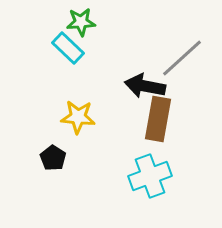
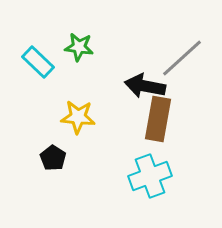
green star: moved 2 px left, 25 px down; rotated 12 degrees clockwise
cyan rectangle: moved 30 px left, 14 px down
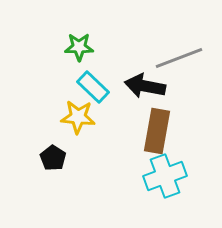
green star: rotated 8 degrees counterclockwise
gray line: moved 3 px left; rotated 21 degrees clockwise
cyan rectangle: moved 55 px right, 25 px down
brown rectangle: moved 1 px left, 12 px down
cyan cross: moved 15 px right
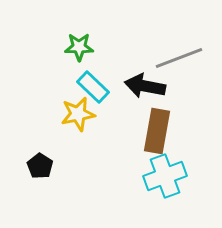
yellow star: moved 3 px up; rotated 16 degrees counterclockwise
black pentagon: moved 13 px left, 8 px down
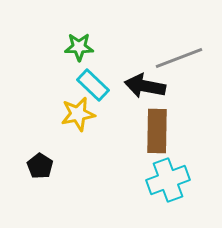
cyan rectangle: moved 2 px up
brown rectangle: rotated 9 degrees counterclockwise
cyan cross: moved 3 px right, 4 px down
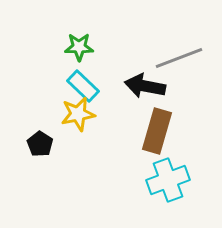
cyan rectangle: moved 10 px left, 1 px down
brown rectangle: rotated 15 degrees clockwise
black pentagon: moved 22 px up
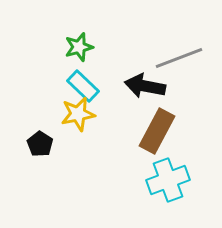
green star: rotated 16 degrees counterclockwise
brown rectangle: rotated 12 degrees clockwise
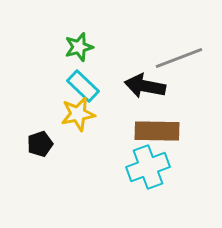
brown rectangle: rotated 63 degrees clockwise
black pentagon: rotated 20 degrees clockwise
cyan cross: moved 20 px left, 13 px up
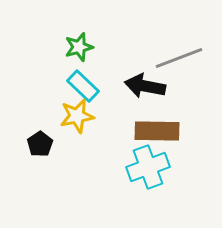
yellow star: moved 1 px left, 2 px down
black pentagon: rotated 15 degrees counterclockwise
